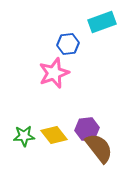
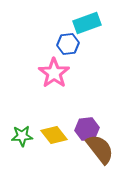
cyan rectangle: moved 15 px left, 1 px down
pink star: rotated 16 degrees counterclockwise
green star: moved 2 px left
brown semicircle: moved 1 px right, 1 px down
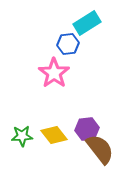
cyan rectangle: rotated 12 degrees counterclockwise
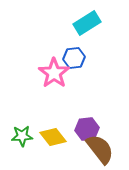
blue hexagon: moved 6 px right, 14 px down
yellow diamond: moved 1 px left, 2 px down
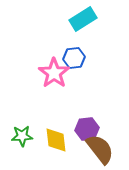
cyan rectangle: moved 4 px left, 4 px up
yellow diamond: moved 3 px right, 3 px down; rotated 32 degrees clockwise
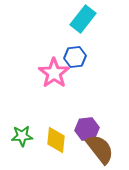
cyan rectangle: rotated 20 degrees counterclockwise
blue hexagon: moved 1 px right, 1 px up
yellow diamond: rotated 12 degrees clockwise
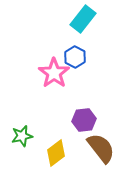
blue hexagon: rotated 25 degrees counterclockwise
purple hexagon: moved 3 px left, 9 px up
green star: rotated 10 degrees counterclockwise
yellow diamond: moved 13 px down; rotated 48 degrees clockwise
brown semicircle: moved 1 px right, 1 px up
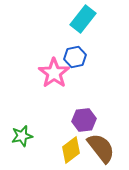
blue hexagon: rotated 20 degrees clockwise
yellow diamond: moved 15 px right, 3 px up
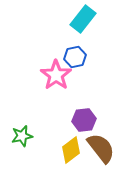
pink star: moved 2 px right, 2 px down
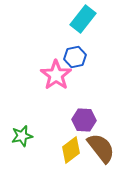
purple hexagon: rotated 10 degrees clockwise
